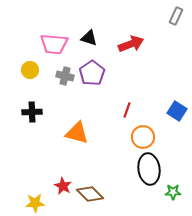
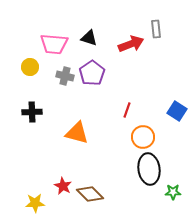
gray rectangle: moved 20 px left, 13 px down; rotated 30 degrees counterclockwise
yellow circle: moved 3 px up
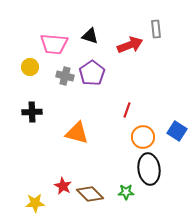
black triangle: moved 1 px right, 2 px up
red arrow: moved 1 px left, 1 px down
blue square: moved 20 px down
green star: moved 47 px left
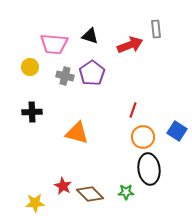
red line: moved 6 px right
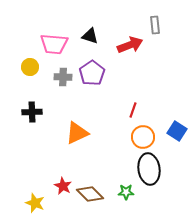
gray rectangle: moved 1 px left, 4 px up
gray cross: moved 2 px left, 1 px down; rotated 12 degrees counterclockwise
orange triangle: rotated 40 degrees counterclockwise
yellow star: rotated 24 degrees clockwise
